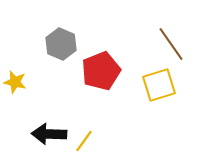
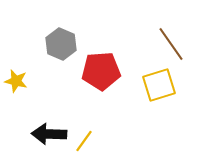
red pentagon: rotated 18 degrees clockwise
yellow star: moved 1 px right, 1 px up
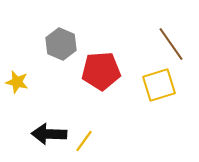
yellow star: moved 1 px right, 1 px down
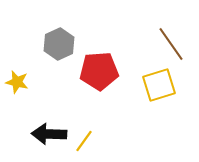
gray hexagon: moved 2 px left; rotated 12 degrees clockwise
red pentagon: moved 2 px left
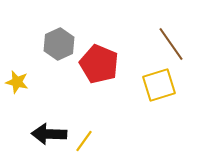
red pentagon: moved 7 px up; rotated 27 degrees clockwise
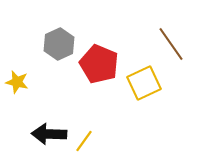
yellow square: moved 15 px left, 2 px up; rotated 8 degrees counterclockwise
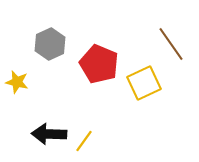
gray hexagon: moved 9 px left
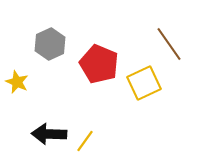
brown line: moved 2 px left
yellow star: rotated 10 degrees clockwise
yellow line: moved 1 px right
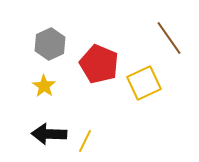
brown line: moved 6 px up
yellow star: moved 27 px right, 4 px down; rotated 10 degrees clockwise
yellow line: rotated 10 degrees counterclockwise
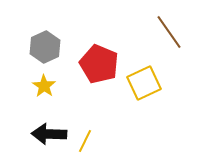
brown line: moved 6 px up
gray hexagon: moved 5 px left, 3 px down
